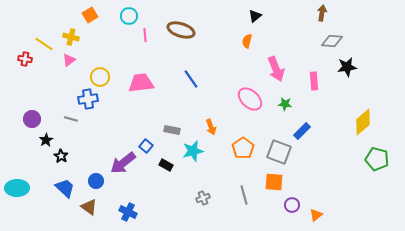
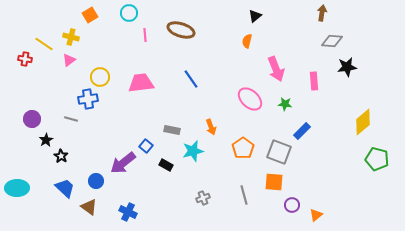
cyan circle at (129, 16): moved 3 px up
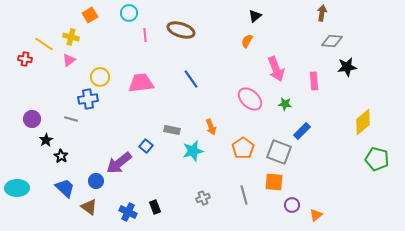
orange semicircle at (247, 41): rotated 16 degrees clockwise
purple arrow at (123, 163): moved 4 px left
black rectangle at (166, 165): moved 11 px left, 42 px down; rotated 40 degrees clockwise
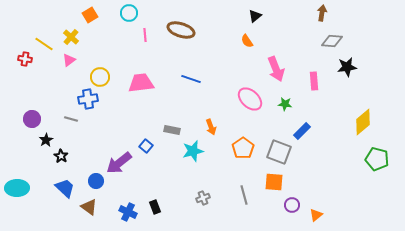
yellow cross at (71, 37): rotated 28 degrees clockwise
orange semicircle at (247, 41): rotated 64 degrees counterclockwise
blue line at (191, 79): rotated 36 degrees counterclockwise
